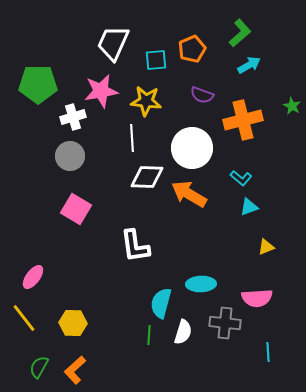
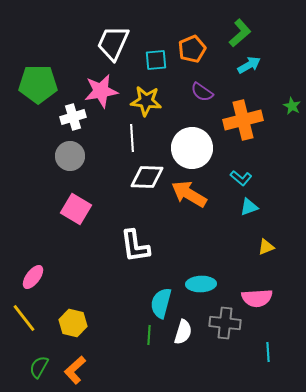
purple semicircle: moved 3 px up; rotated 15 degrees clockwise
yellow hexagon: rotated 12 degrees clockwise
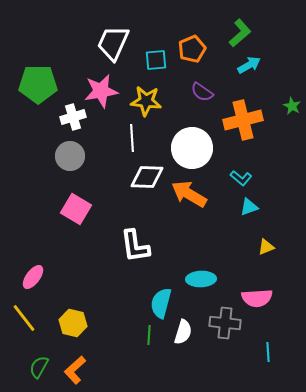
cyan ellipse: moved 5 px up
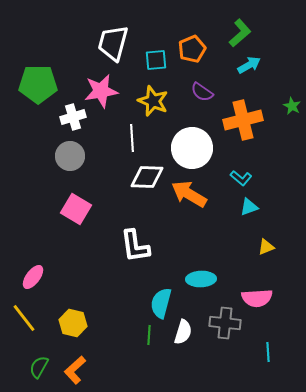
white trapezoid: rotated 9 degrees counterclockwise
yellow star: moved 7 px right; rotated 16 degrees clockwise
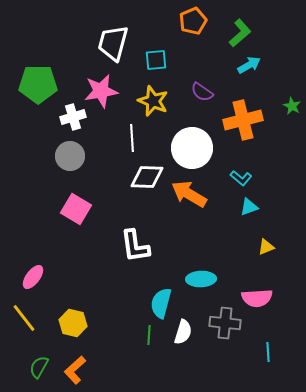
orange pentagon: moved 1 px right, 28 px up
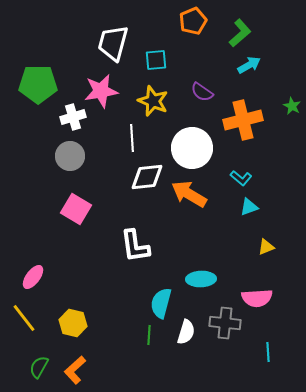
white diamond: rotated 8 degrees counterclockwise
white semicircle: moved 3 px right
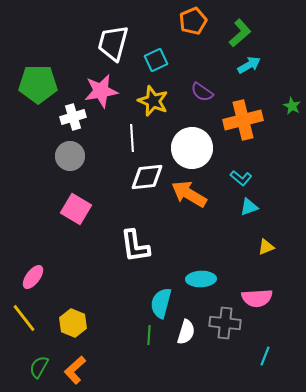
cyan square: rotated 20 degrees counterclockwise
yellow hexagon: rotated 8 degrees clockwise
cyan line: moved 3 px left, 4 px down; rotated 24 degrees clockwise
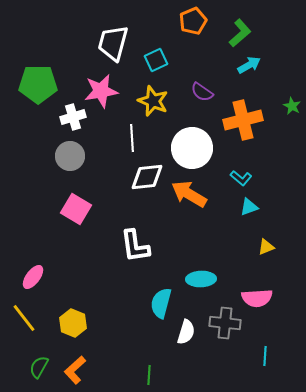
green line: moved 40 px down
cyan line: rotated 18 degrees counterclockwise
